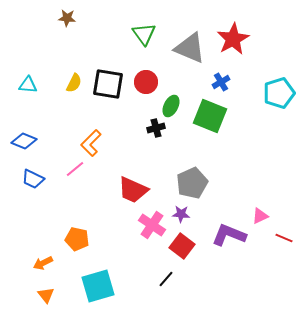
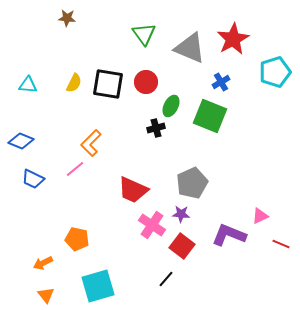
cyan pentagon: moved 4 px left, 21 px up
blue diamond: moved 3 px left
red line: moved 3 px left, 6 px down
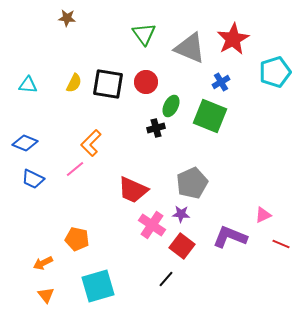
blue diamond: moved 4 px right, 2 px down
pink triangle: moved 3 px right, 1 px up
purple L-shape: moved 1 px right, 2 px down
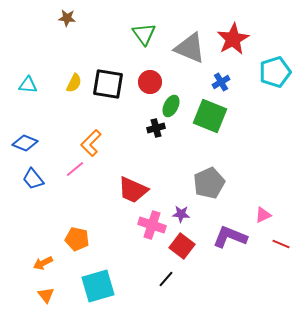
red circle: moved 4 px right
blue trapezoid: rotated 25 degrees clockwise
gray pentagon: moved 17 px right
pink cross: rotated 16 degrees counterclockwise
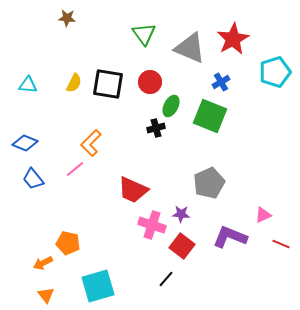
orange pentagon: moved 9 px left, 4 px down
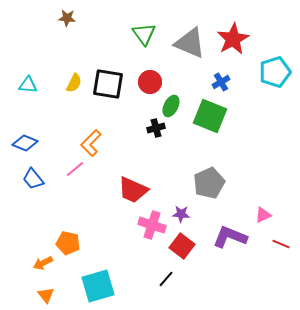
gray triangle: moved 5 px up
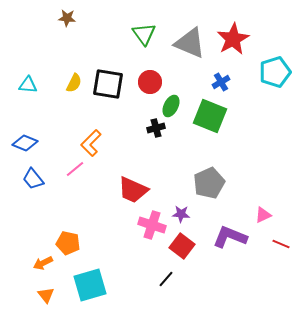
cyan square: moved 8 px left, 1 px up
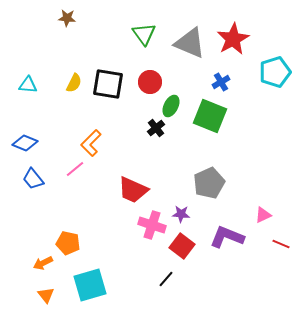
black cross: rotated 24 degrees counterclockwise
purple L-shape: moved 3 px left
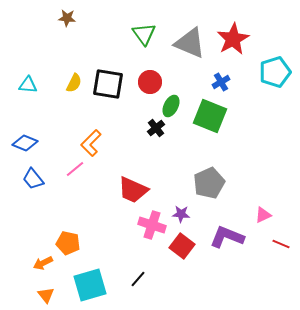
black line: moved 28 px left
